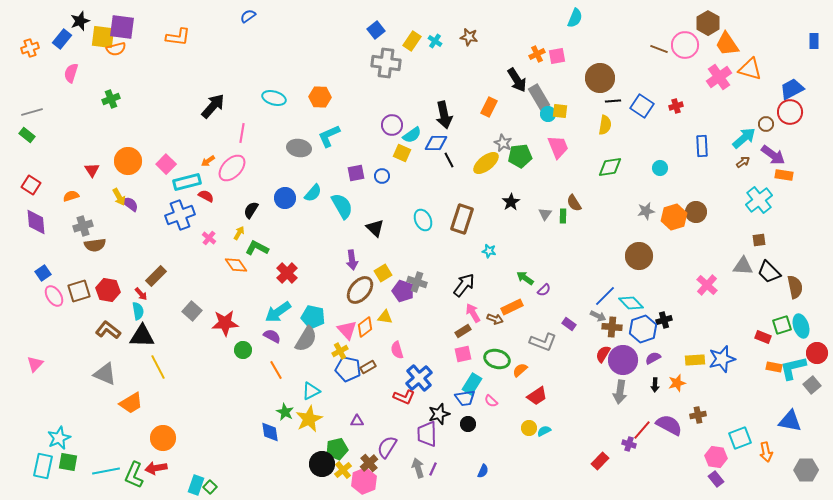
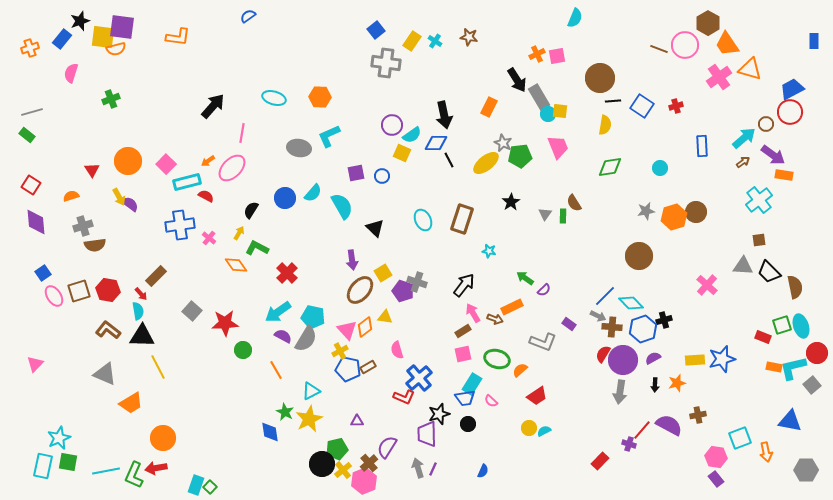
blue cross at (180, 215): moved 10 px down; rotated 12 degrees clockwise
purple semicircle at (272, 336): moved 11 px right
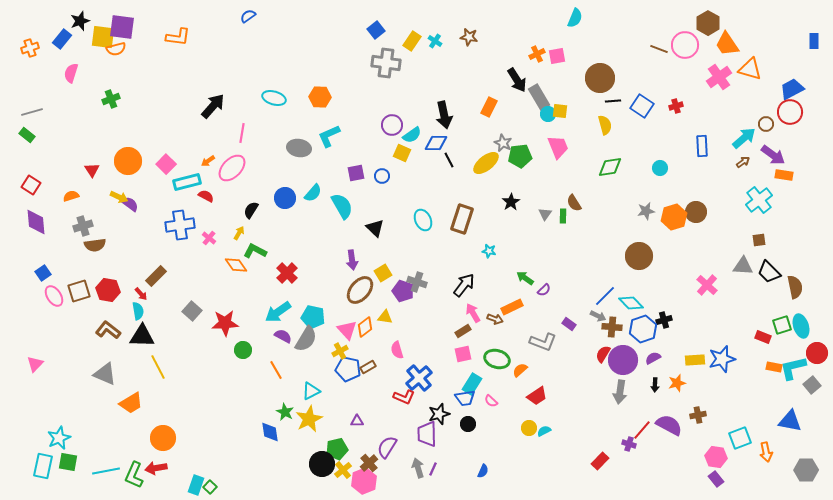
yellow semicircle at (605, 125): rotated 24 degrees counterclockwise
yellow arrow at (119, 197): rotated 36 degrees counterclockwise
green L-shape at (257, 248): moved 2 px left, 3 px down
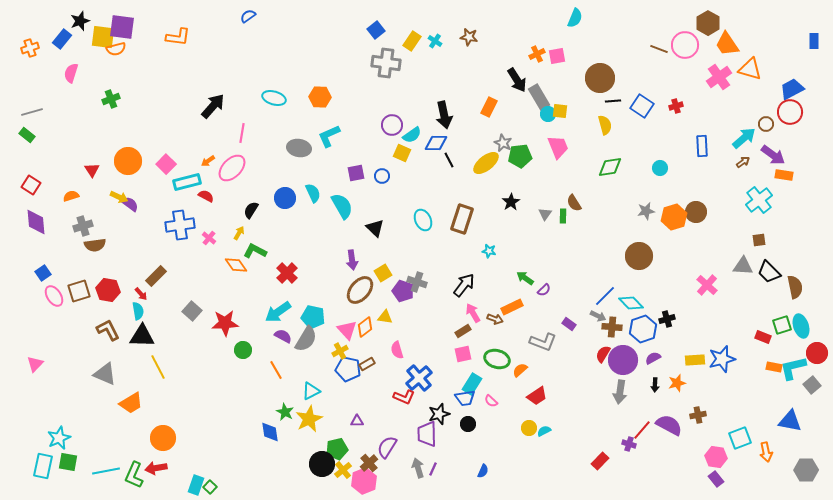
cyan semicircle at (313, 193): rotated 66 degrees counterclockwise
black cross at (664, 320): moved 3 px right, 1 px up
brown L-shape at (108, 330): rotated 25 degrees clockwise
brown rectangle at (368, 367): moved 1 px left, 3 px up
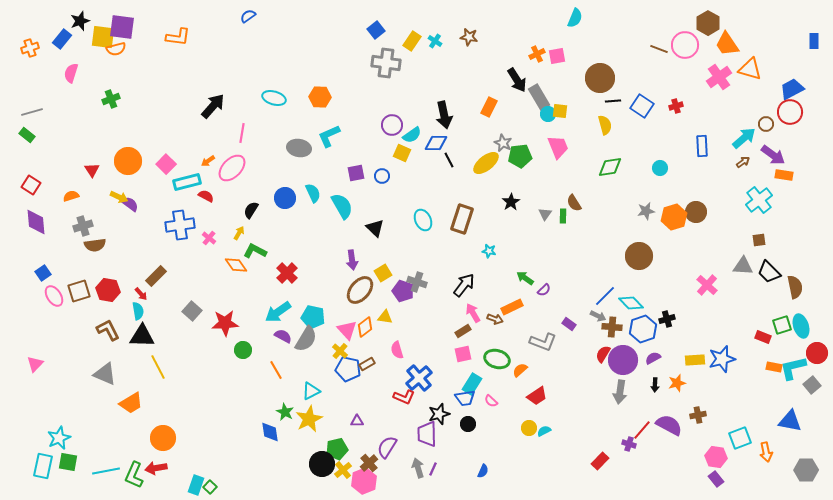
yellow cross at (340, 351): rotated 21 degrees counterclockwise
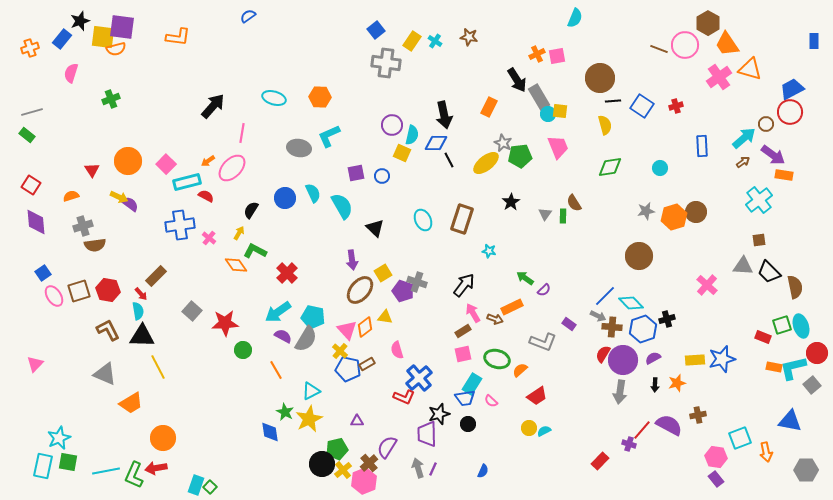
cyan semicircle at (412, 135): rotated 42 degrees counterclockwise
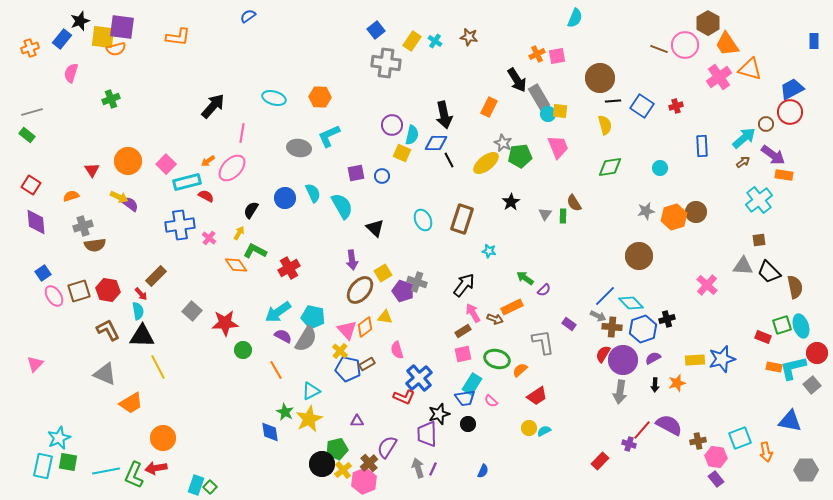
red cross at (287, 273): moved 2 px right, 5 px up; rotated 15 degrees clockwise
gray L-shape at (543, 342): rotated 120 degrees counterclockwise
brown cross at (698, 415): moved 26 px down
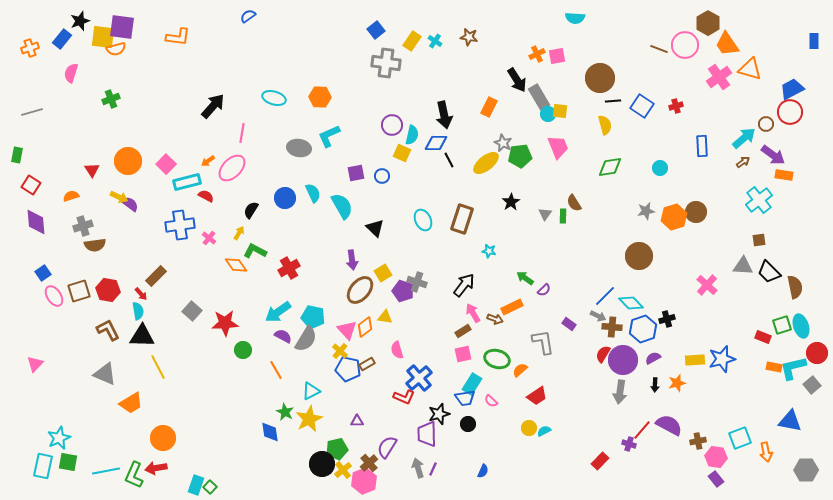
cyan semicircle at (575, 18): rotated 72 degrees clockwise
green rectangle at (27, 135): moved 10 px left, 20 px down; rotated 63 degrees clockwise
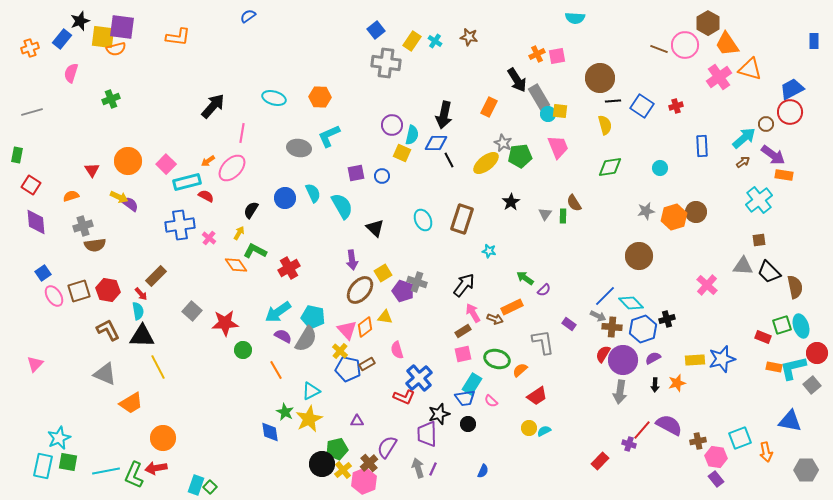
black arrow at (444, 115): rotated 24 degrees clockwise
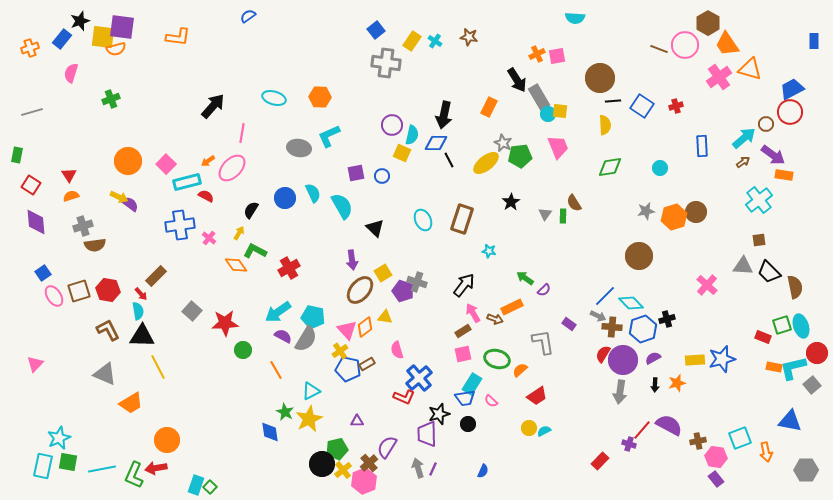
yellow semicircle at (605, 125): rotated 12 degrees clockwise
red triangle at (92, 170): moved 23 px left, 5 px down
yellow cross at (340, 351): rotated 14 degrees clockwise
orange circle at (163, 438): moved 4 px right, 2 px down
cyan line at (106, 471): moved 4 px left, 2 px up
